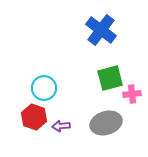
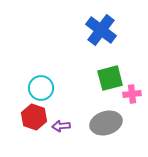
cyan circle: moved 3 px left
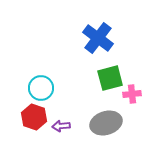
blue cross: moved 3 px left, 8 px down
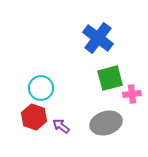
purple arrow: rotated 42 degrees clockwise
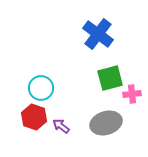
blue cross: moved 4 px up
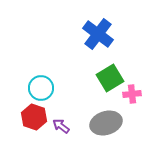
green square: rotated 16 degrees counterclockwise
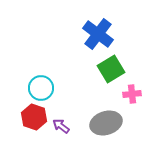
green square: moved 1 px right, 9 px up
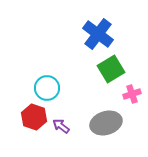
cyan circle: moved 6 px right
pink cross: rotated 12 degrees counterclockwise
